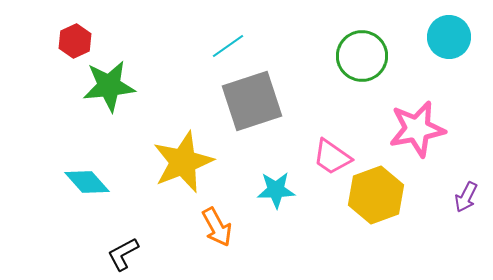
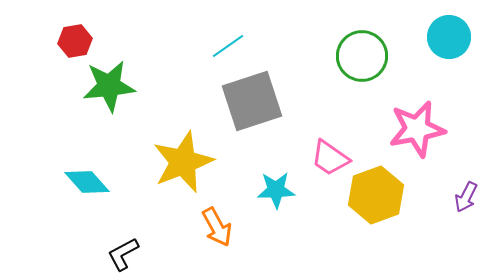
red hexagon: rotated 16 degrees clockwise
pink trapezoid: moved 2 px left, 1 px down
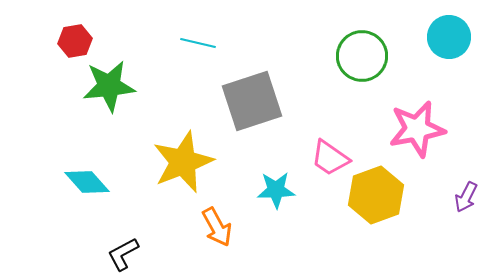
cyan line: moved 30 px left, 3 px up; rotated 48 degrees clockwise
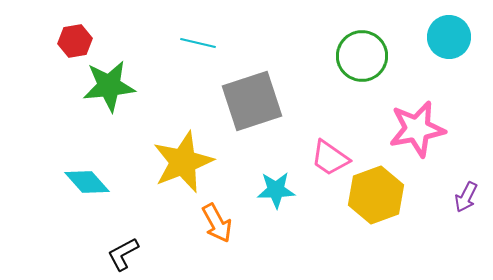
orange arrow: moved 4 px up
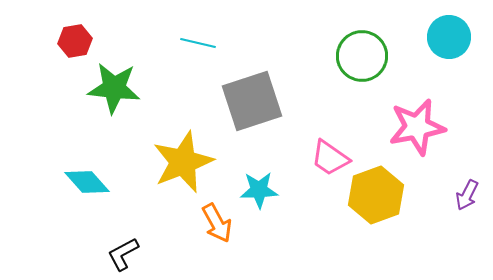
green star: moved 5 px right, 2 px down; rotated 12 degrees clockwise
pink star: moved 2 px up
cyan star: moved 17 px left
purple arrow: moved 1 px right, 2 px up
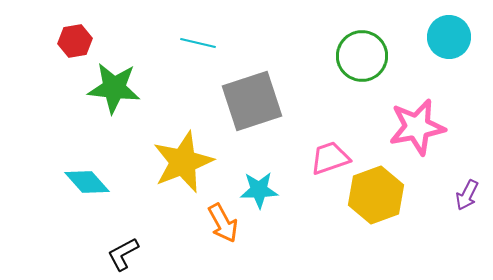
pink trapezoid: rotated 126 degrees clockwise
orange arrow: moved 6 px right
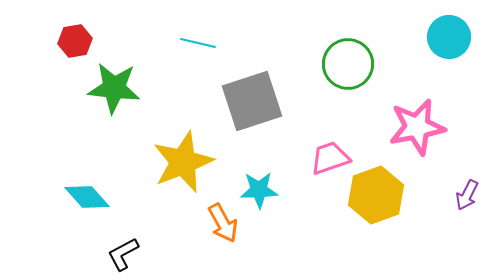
green circle: moved 14 px left, 8 px down
cyan diamond: moved 15 px down
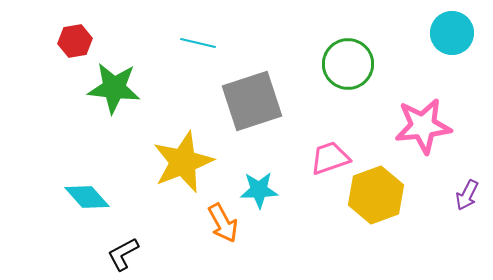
cyan circle: moved 3 px right, 4 px up
pink star: moved 6 px right, 1 px up; rotated 4 degrees clockwise
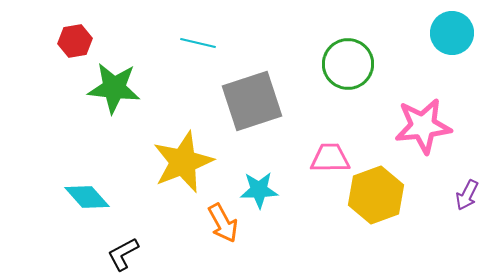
pink trapezoid: rotated 18 degrees clockwise
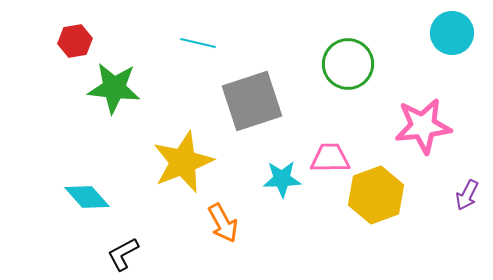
cyan star: moved 23 px right, 11 px up
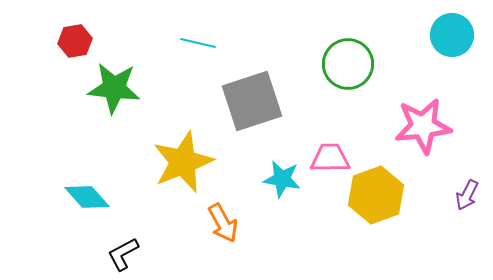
cyan circle: moved 2 px down
cyan star: rotated 12 degrees clockwise
